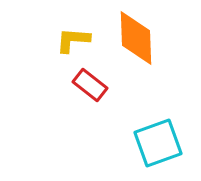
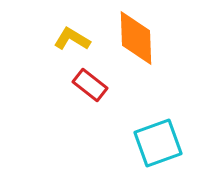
yellow L-shape: moved 1 px left, 1 px up; rotated 27 degrees clockwise
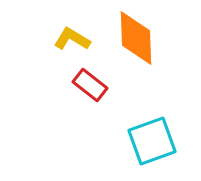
cyan square: moved 6 px left, 2 px up
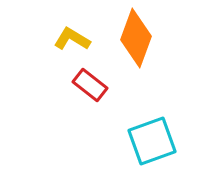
orange diamond: rotated 22 degrees clockwise
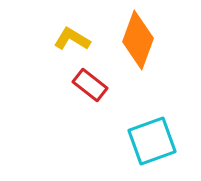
orange diamond: moved 2 px right, 2 px down
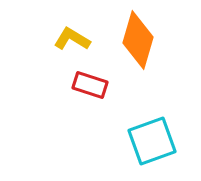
orange diamond: rotated 4 degrees counterclockwise
red rectangle: rotated 20 degrees counterclockwise
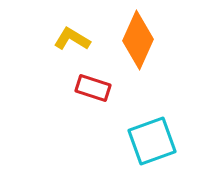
orange diamond: rotated 8 degrees clockwise
red rectangle: moved 3 px right, 3 px down
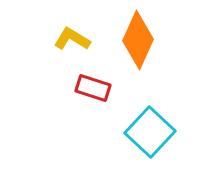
cyan square: moved 2 px left, 9 px up; rotated 27 degrees counterclockwise
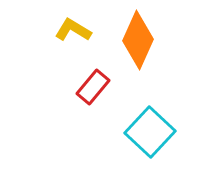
yellow L-shape: moved 1 px right, 9 px up
red rectangle: moved 1 px up; rotated 68 degrees counterclockwise
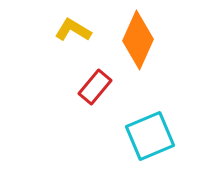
red rectangle: moved 2 px right
cyan square: moved 4 px down; rotated 24 degrees clockwise
